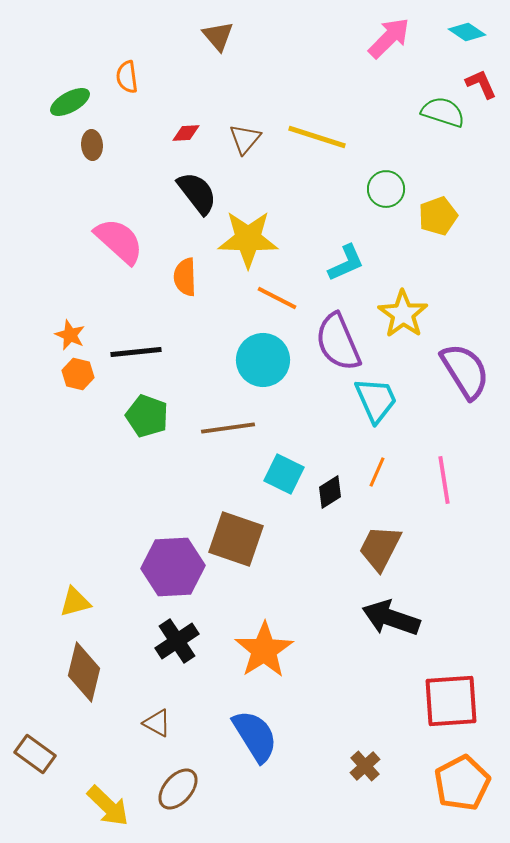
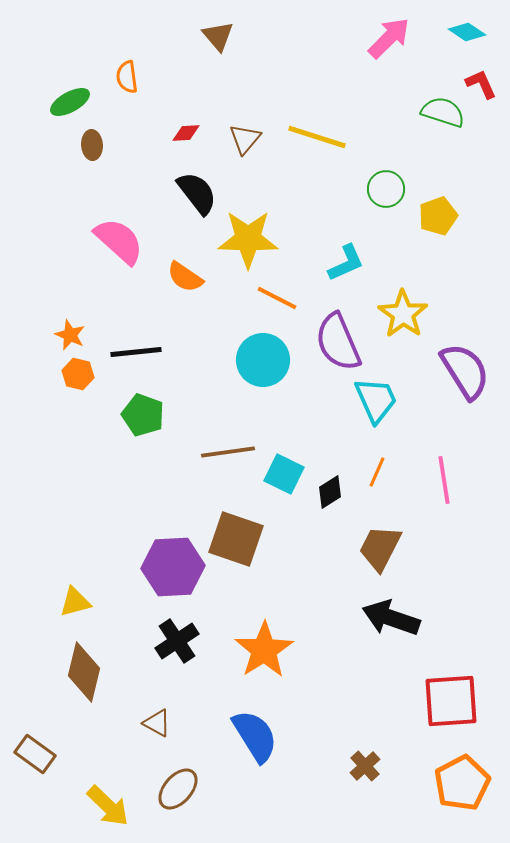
orange semicircle at (185, 277): rotated 54 degrees counterclockwise
green pentagon at (147, 416): moved 4 px left, 1 px up
brown line at (228, 428): moved 24 px down
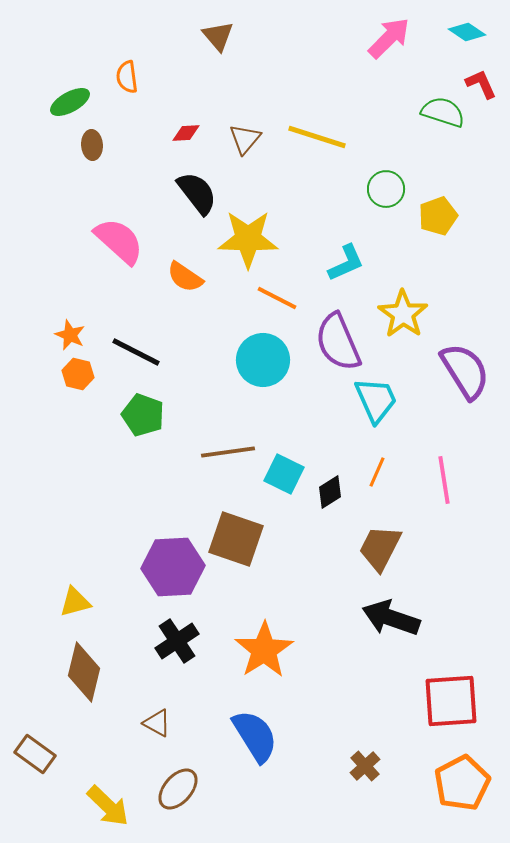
black line at (136, 352): rotated 33 degrees clockwise
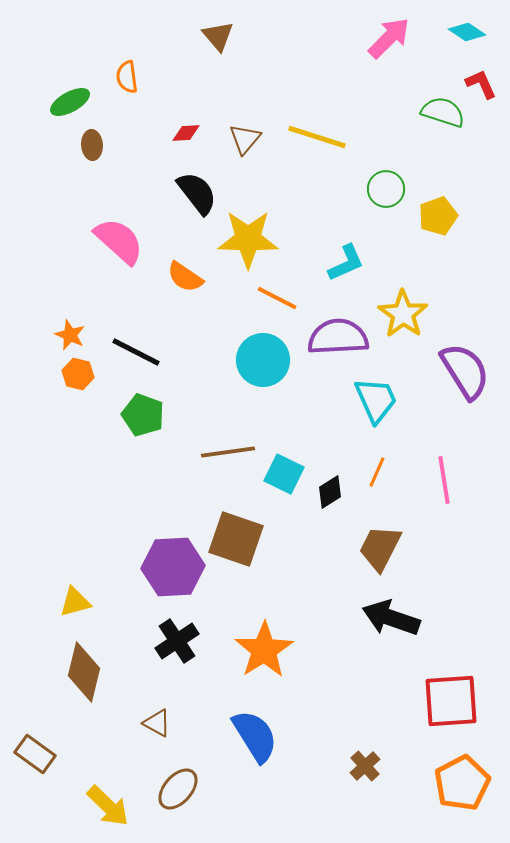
purple semicircle at (338, 342): moved 5 px up; rotated 110 degrees clockwise
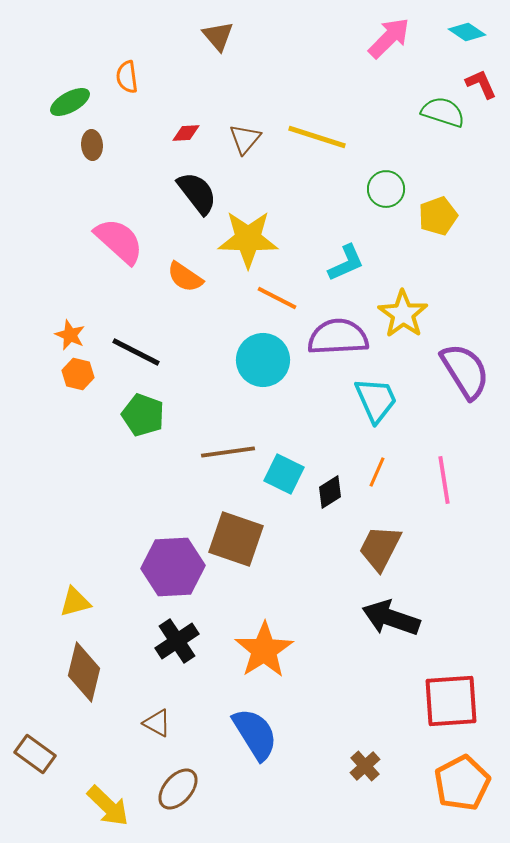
blue semicircle at (255, 736): moved 2 px up
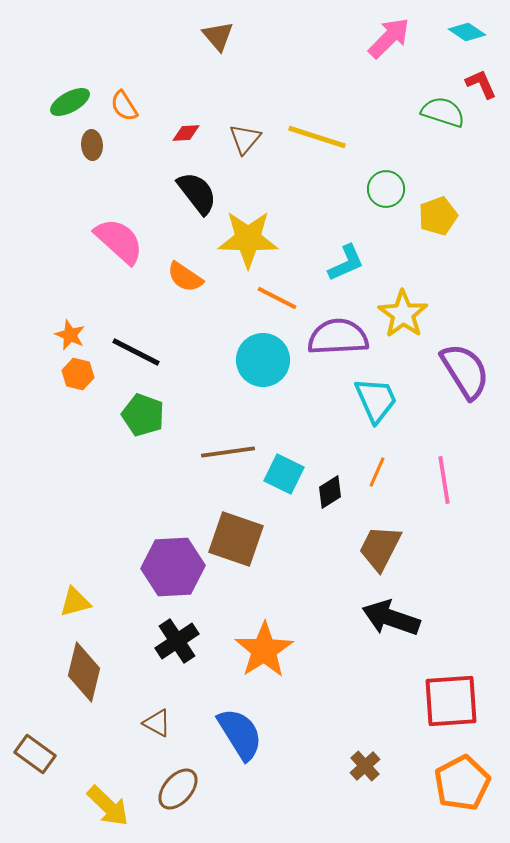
orange semicircle at (127, 77): moved 3 px left, 29 px down; rotated 24 degrees counterclockwise
blue semicircle at (255, 734): moved 15 px left
